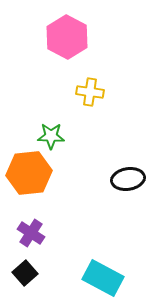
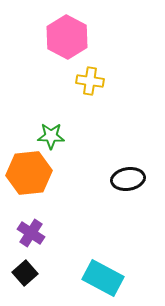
yellow cross: moved 11 px up
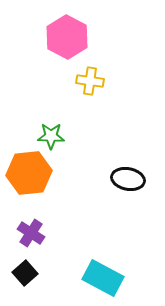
black ellipse: rotated 20 degrees clockwise
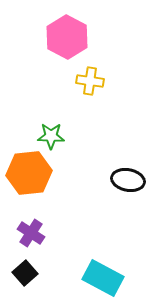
black ellipse: moved 1 px down
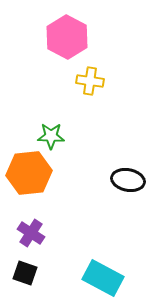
black square: rotated 30 degrees counterclockwise
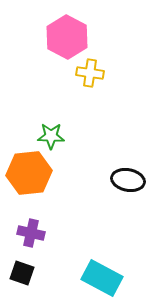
yellow cross: moved 8 px up
purple cross: rotated 20 degrees counterclockwise
black square: moved 3 px left
cyan rectangle: moved 1 px left
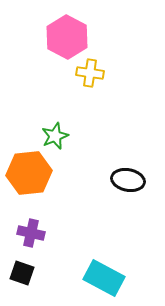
green star: moved 4 px right; rotated 24 degrees counterclockwise
cyan rectangle: moved 2 px right
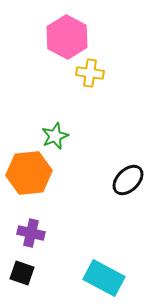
black ellipse: rotated 56 degrees counterclockwise
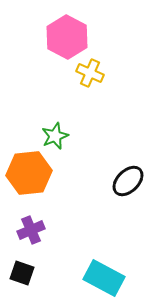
yellow cross: rotated 16 degrees clockwise
black ellipse: moved 1 px down
purple cross: moved 3 px up; rotated 36 degrees counterclockwise
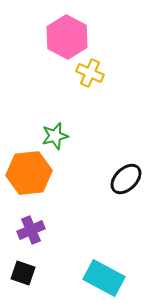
green star: rotated 8 degrees clockwise
black ellipse: moved 2 px left, 2 px up
black square: moved 1 px right
